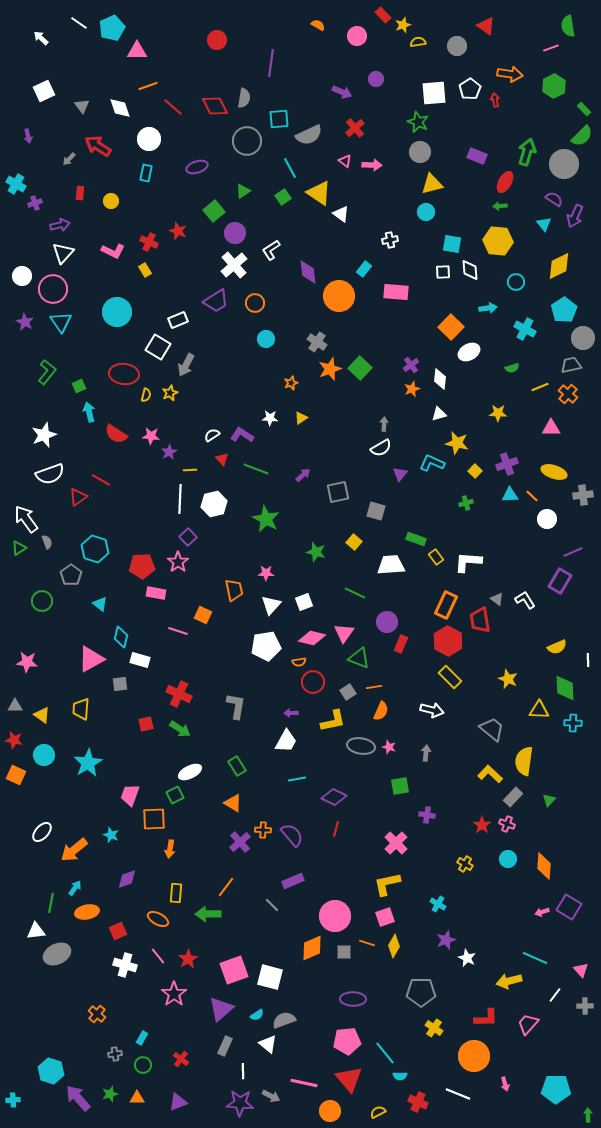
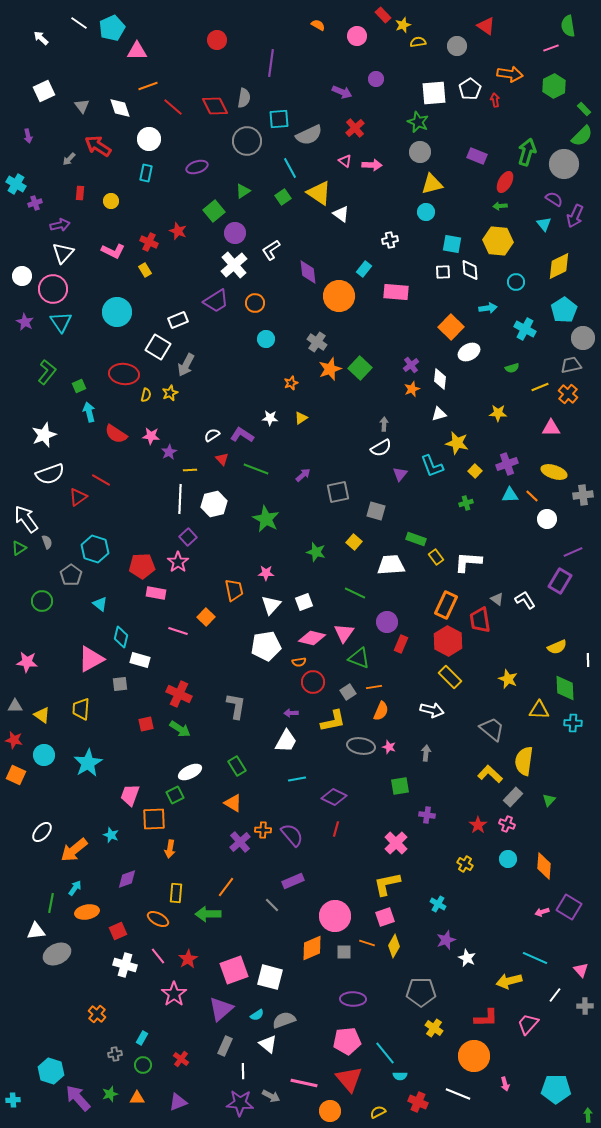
cyan L-shape at (432, 463): moved 3 px down; rotated 135 degrees counterclockwise
orange square at (203, 615): moved 3 px right, 2 px down; rotated 18 degrees clockwise
red star at (482, 825): moved 4 px left
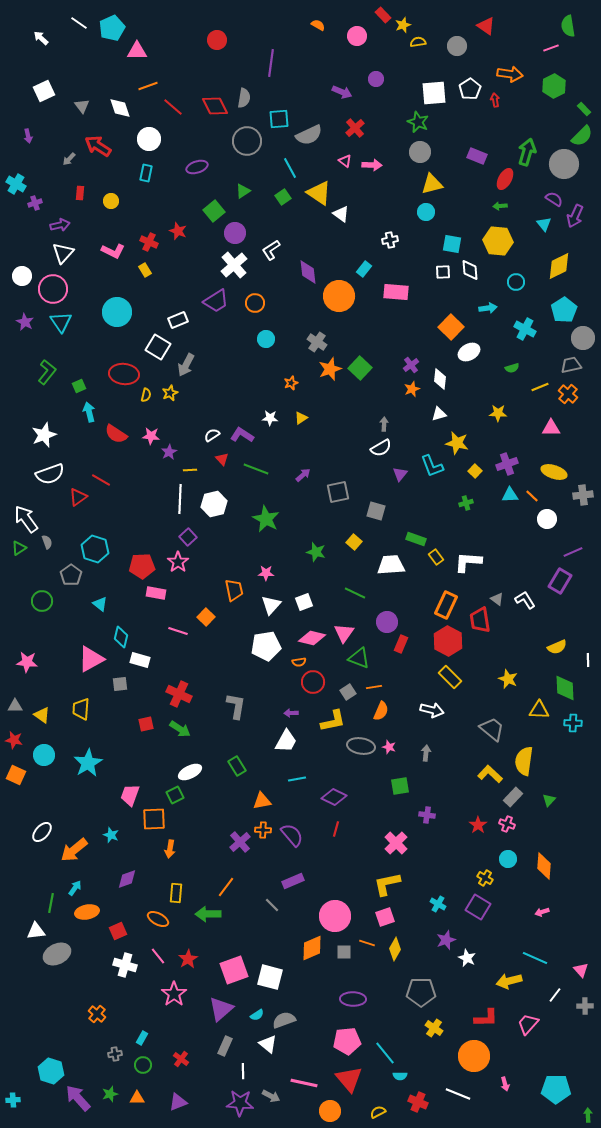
red ellipse at (505, 182): moved 3 px up
orange triangle at (233, 803): moved 29 px right, 2 px up; rotated 42 degrees counterclockwise
yellow cross at (465, 864): moved 20 px right, 14 px down
purple square at (569, 907): moved 91 px left
yellow diamond at (394, 946): moved 1 px right, 3 px down
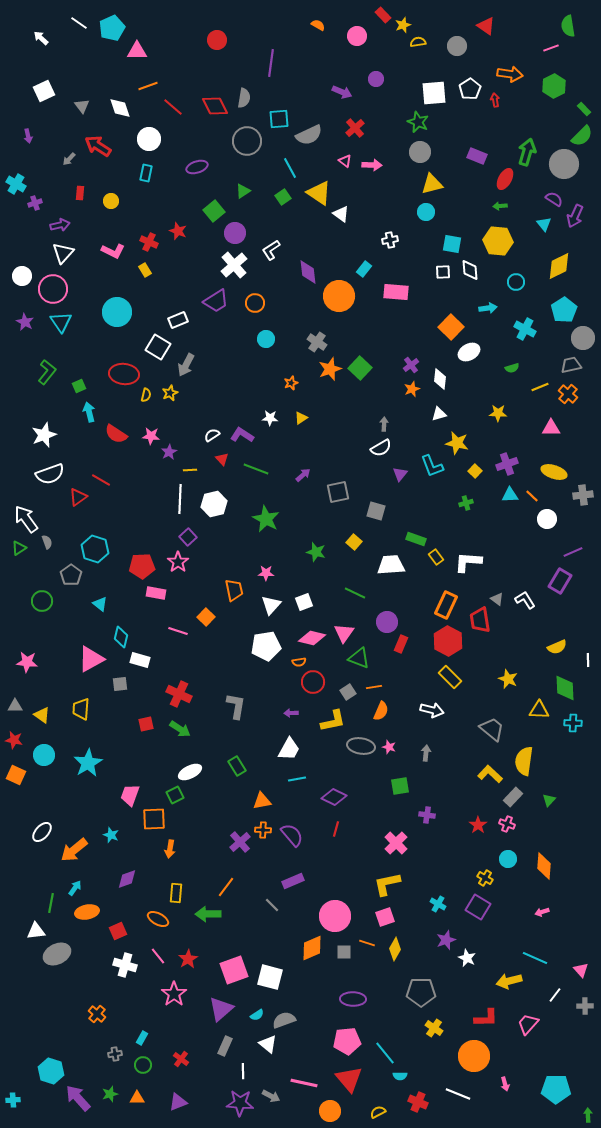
white trapezoid at (286, 741): moved 3 px right, 8 px down
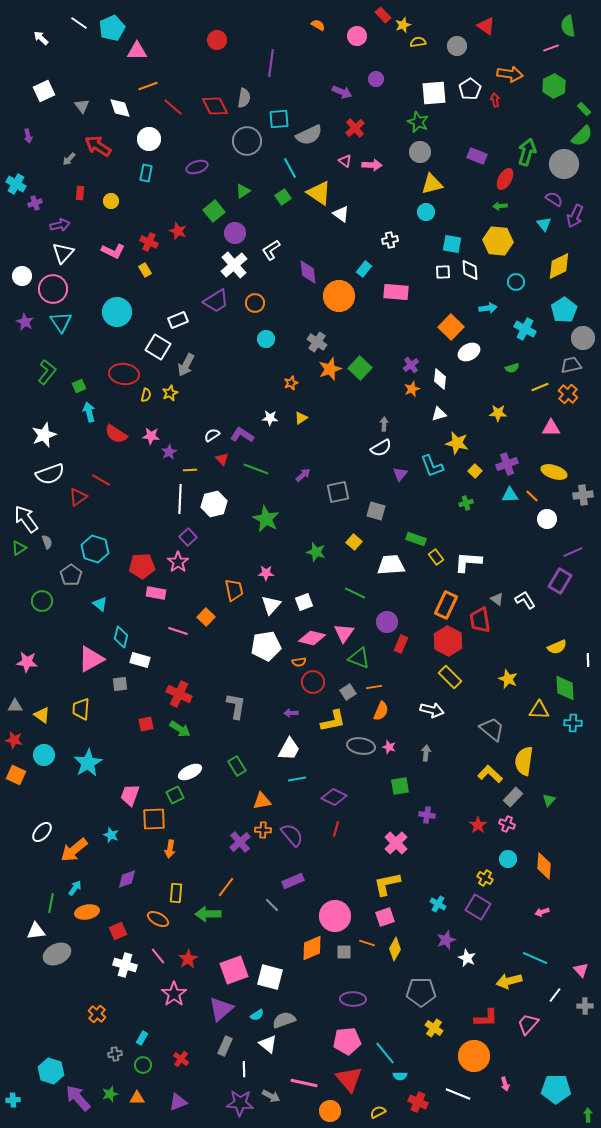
white line at (243, 1071): moved 1 px right, 2 px up
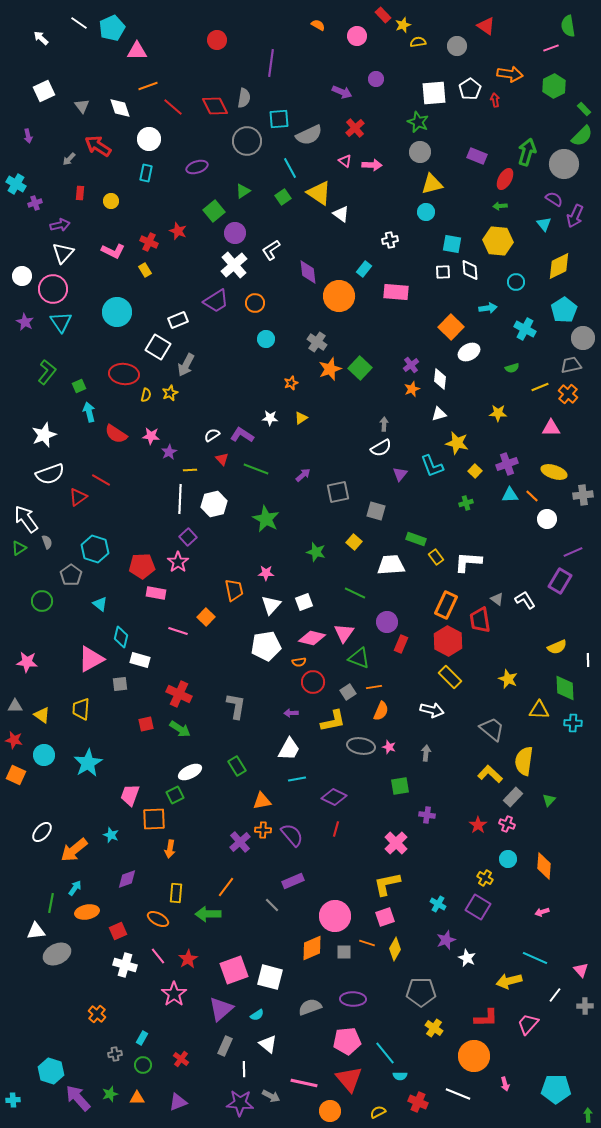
gray semicircle at (284, 1020): moved 26 px right, 13 px up
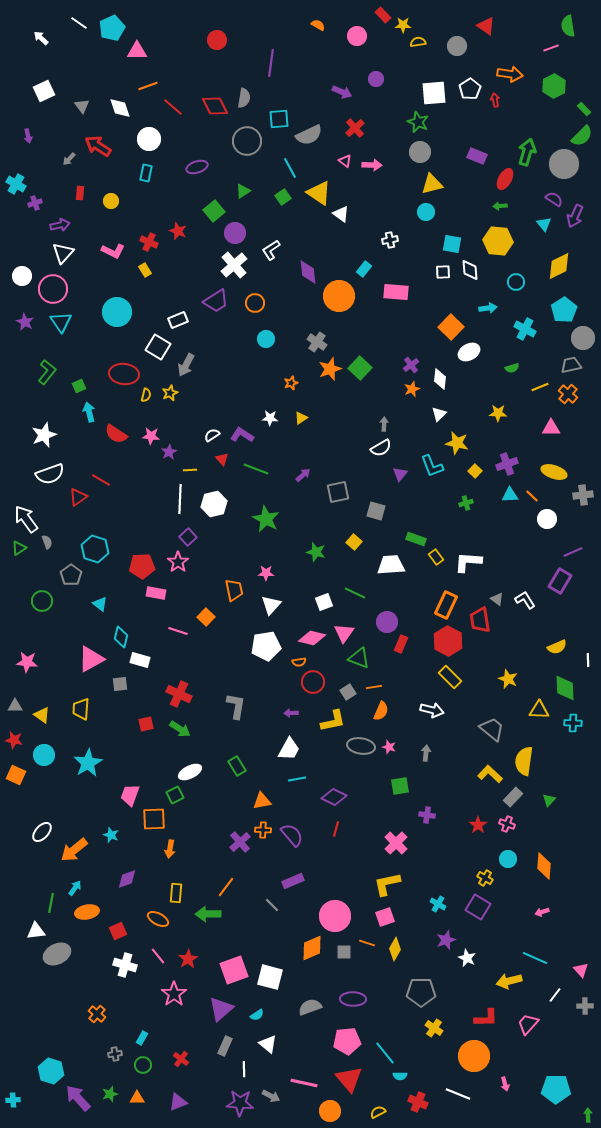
yellow star at (403, 25): rotated 21 degrees clockwise
white triangle at (439, 414): rotated 28 degrees counterclockwise
white square at (304, 602): moved 20 px right
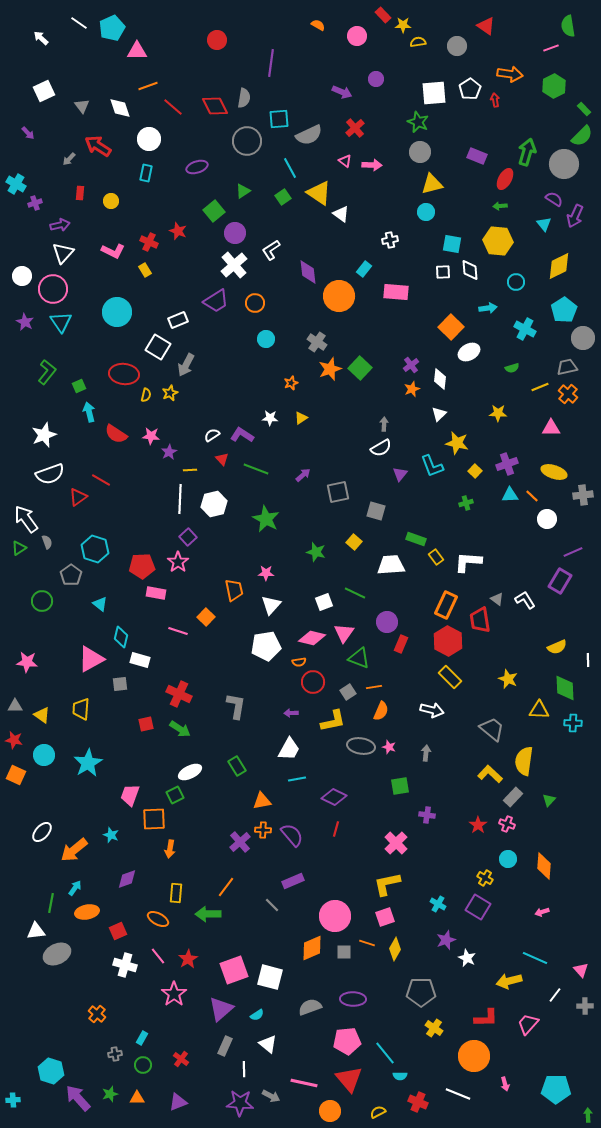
purple arrow at (28, 136): moved 3 px up; rotated 32 degrees counterclockwise
gray trapezoid at (571, 365): moved 4 px left, 2 px down
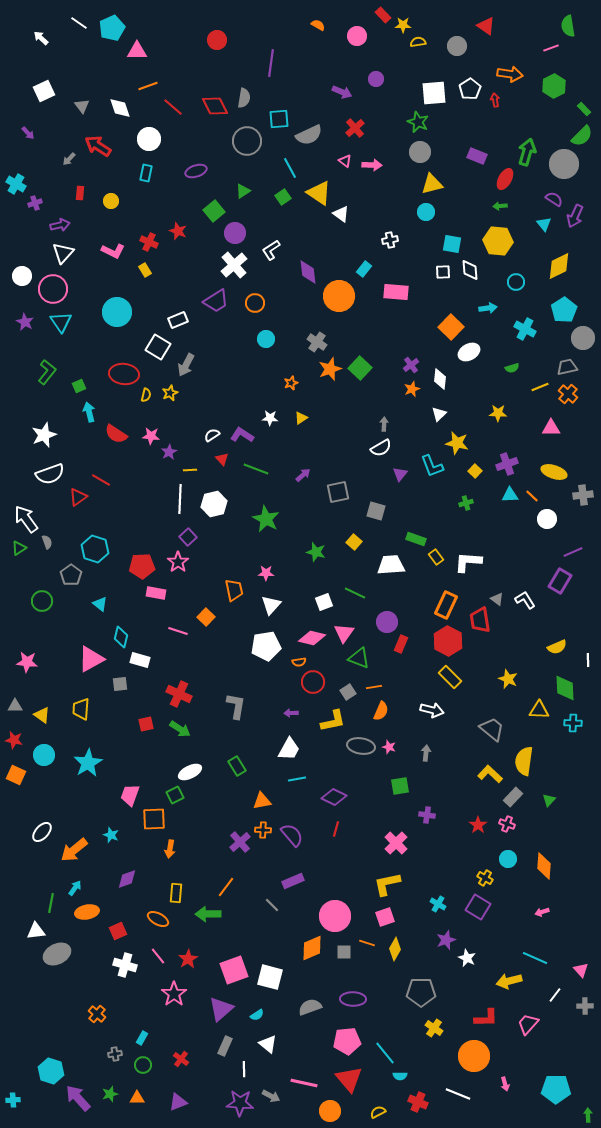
purple ellipse at (197, 167): moved 1 px left, 4 px down
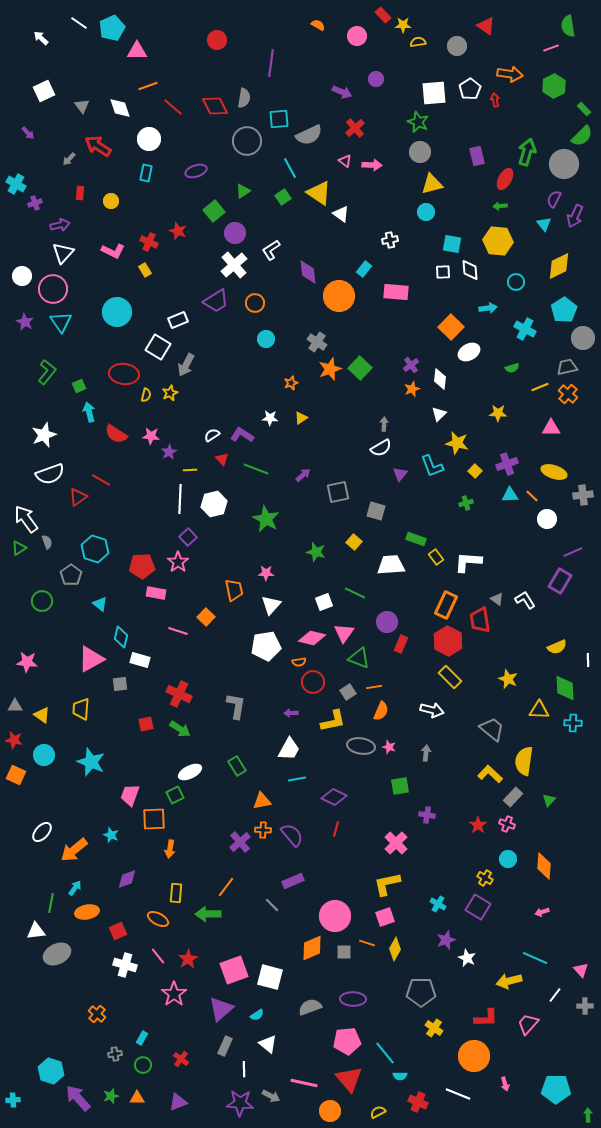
purple rectangle at (477, 156): rotated 54 degrees clockwise
purple semicircle at (554, 199): rotated 96 degrees counterclockwise
cyan star at (88, 763): moved 3 px right, 1 px up; rotated 20 degrees counterclockwise
green star at (110, 1094): moved 1 px right, 2 px down
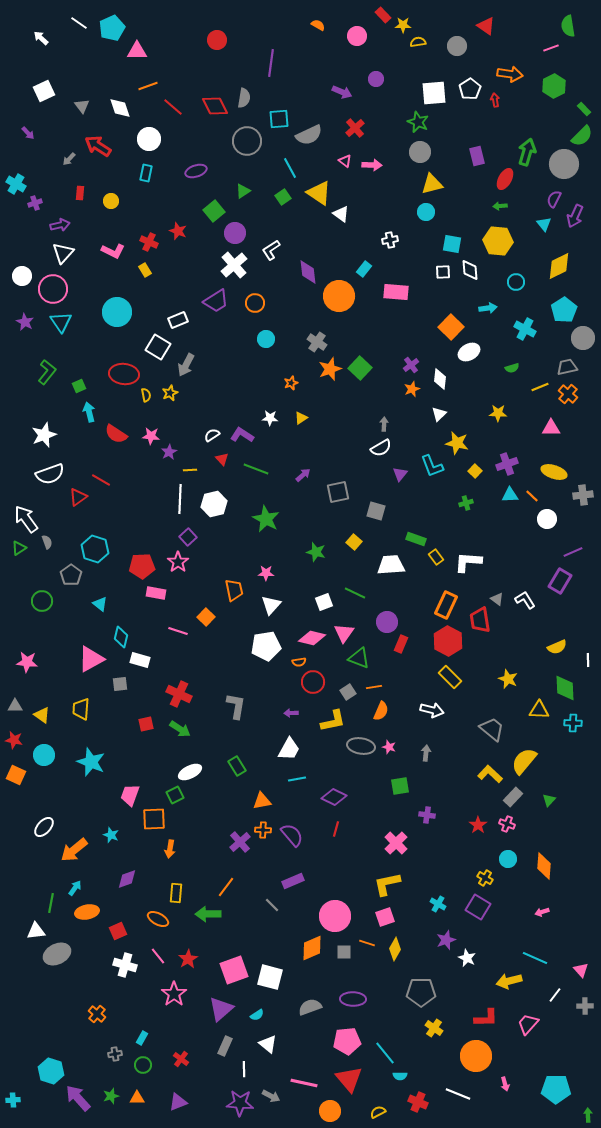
yellow semicircle at (146, 395): rotated 24 degrees counterclockwise
yellow semicircle at (524, 761): rotated 32 degrees clockwise
white ellipse at (42, 832): moved 2 px right, 5 px up
orange circle at (474, 1056): moved 2 px right
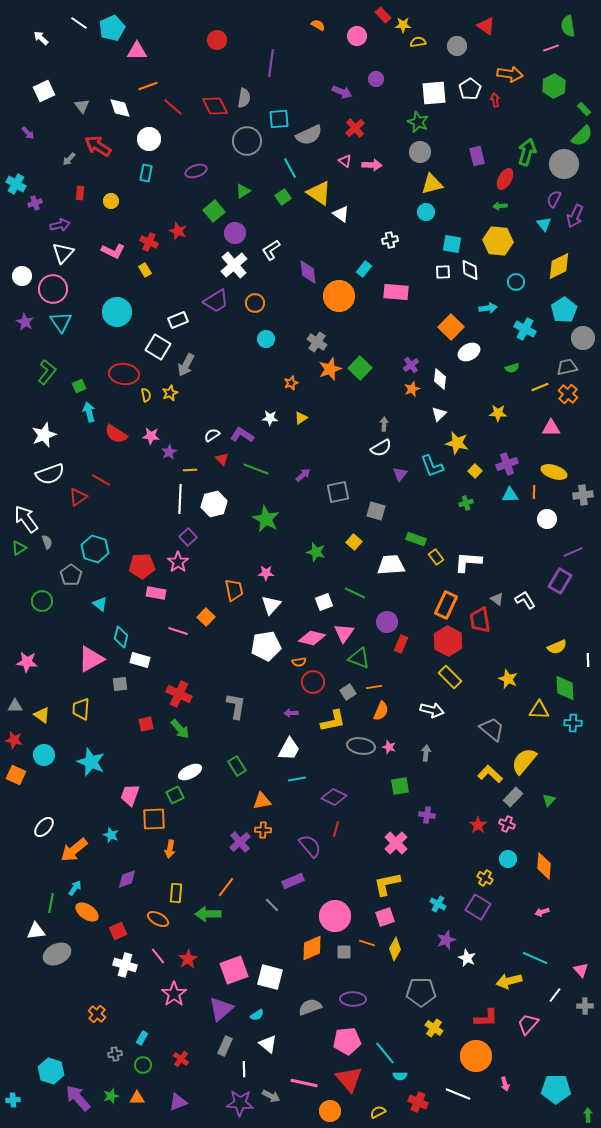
orange line at (532, 496): moved 2 px right, 4 px up; rotated 48 degrees clockwise
green arrow at (180, 729): rotated 15 degrees clockwise
purple semicircle at (292, 835): moved 18 px right, 11 px down
orange ellipse at (87, 912): rotated 45 degrees clockwise
